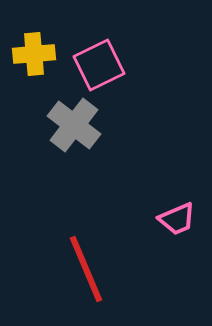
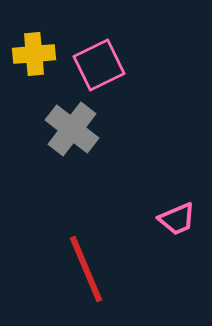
gray cross: moved 2 px left, 4 px down
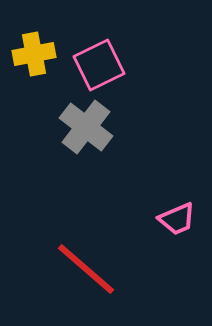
yellow cross: rotated 6 degrees counterclockwise
gray cross: moved 14 px right, 2 px up
red line: rotated 26 degrees counterclockwise
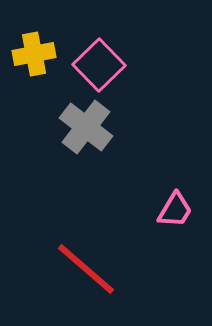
pink square: rotated 18 degrees counterclockwise
pink trapezoid: moved 2 px left, 9 px up; rotated 36 degrees counterclockwise
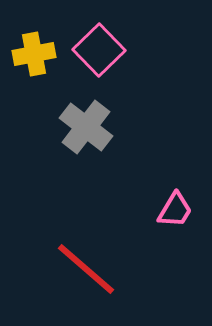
pink square: moved 15 px up
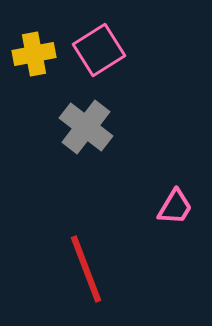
pink square: rotated 12 degrees clockwise
pink trapezoid: moved 3 px up
red line: rotated 28 degrees clockwise
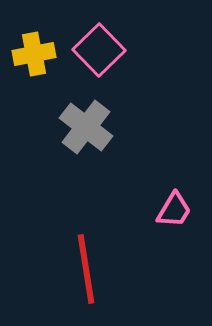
pink square: rotated 12 degrees counterclockwise
pink trapezoid: moved 1 px left, 3 px down
red line: rotated 12 degrees clockwise
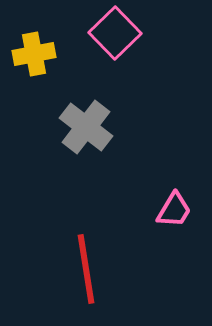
pink square: moved 16 px right, 17 px up
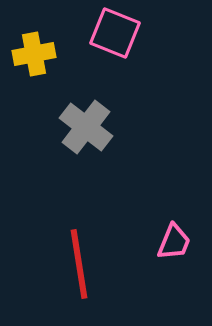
pink square: rotated 24 degrees counterclockwise
pink trapezoid: moved 32 px down; rotated 9 degrees counterclockwise
red line: moved 7 px left, 5 px up
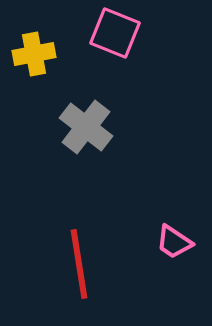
pink trapezoid: rotated 102 degrees clockwise
